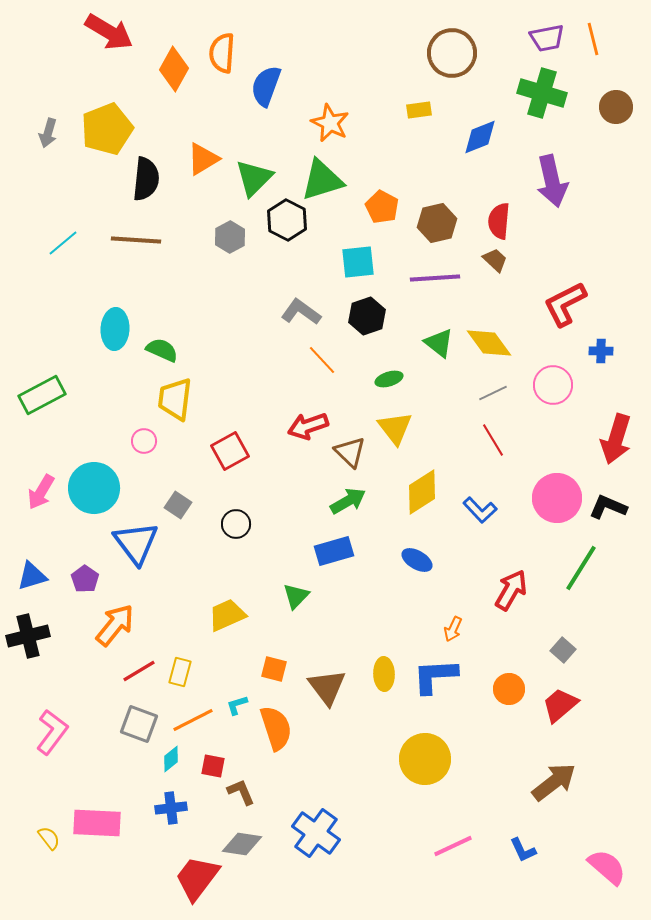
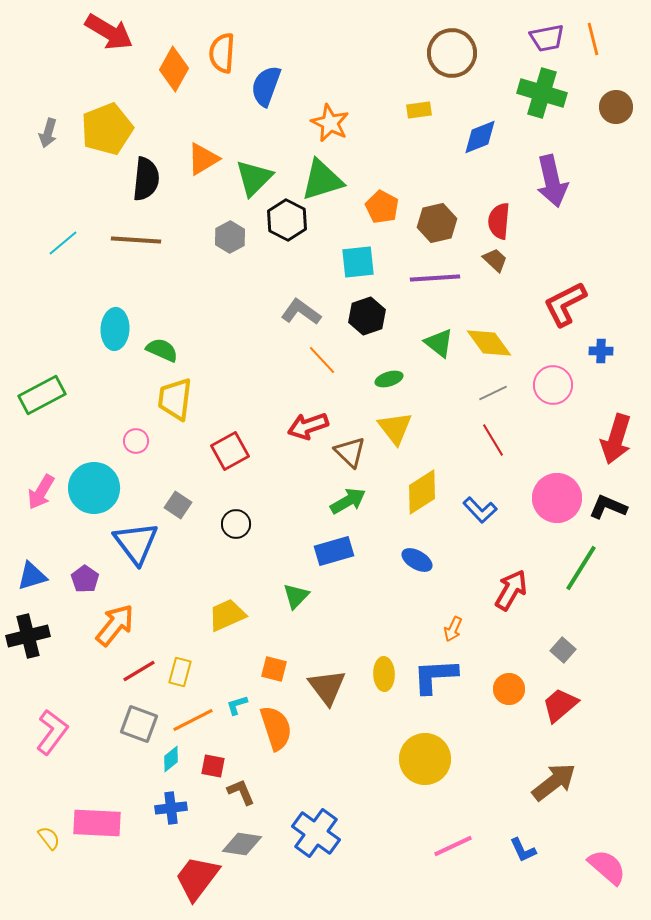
pink circle at (144, 441): moved 8 px left
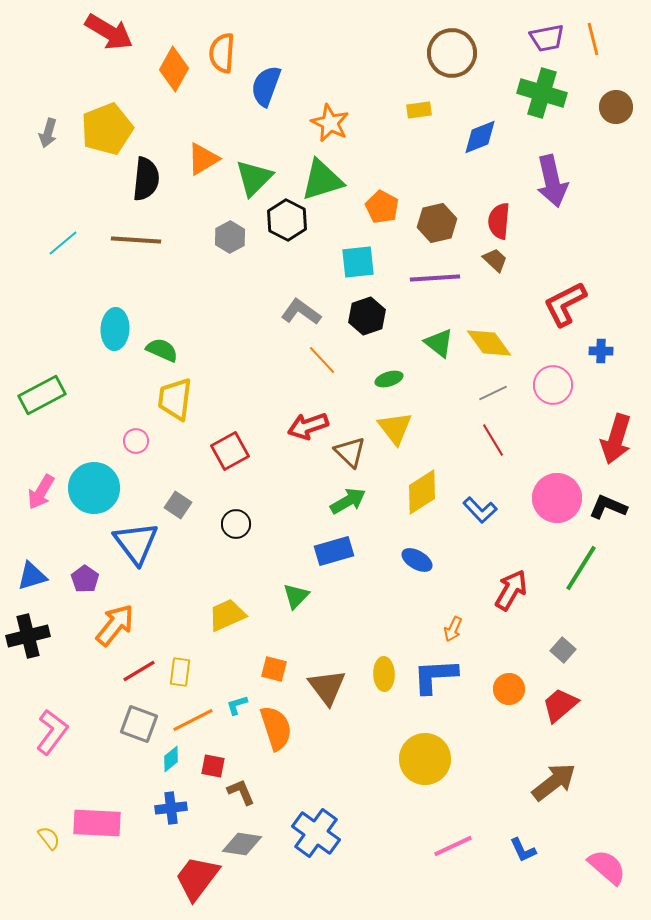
yellow rectangle at (180, 672): rotated 8 degrees counterclockwise
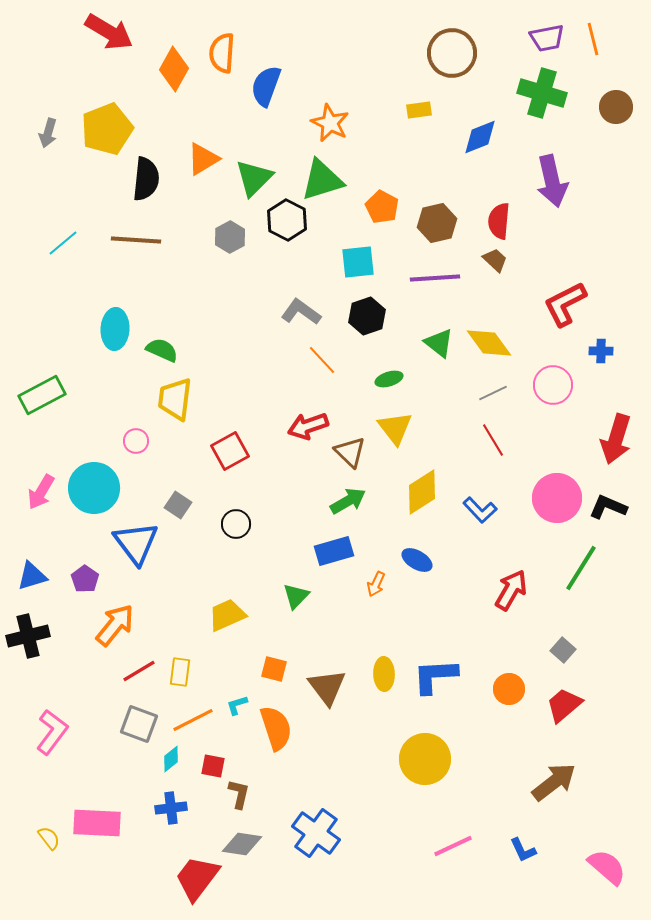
orange arrow at (453, 629): moved 77 px left, 45 px up
red trapezoid at (560, 705): moved 4 px right
brown L-shape at (241, 792): moved 2 px left, 2 px down; rotated 36 degrees clockwise
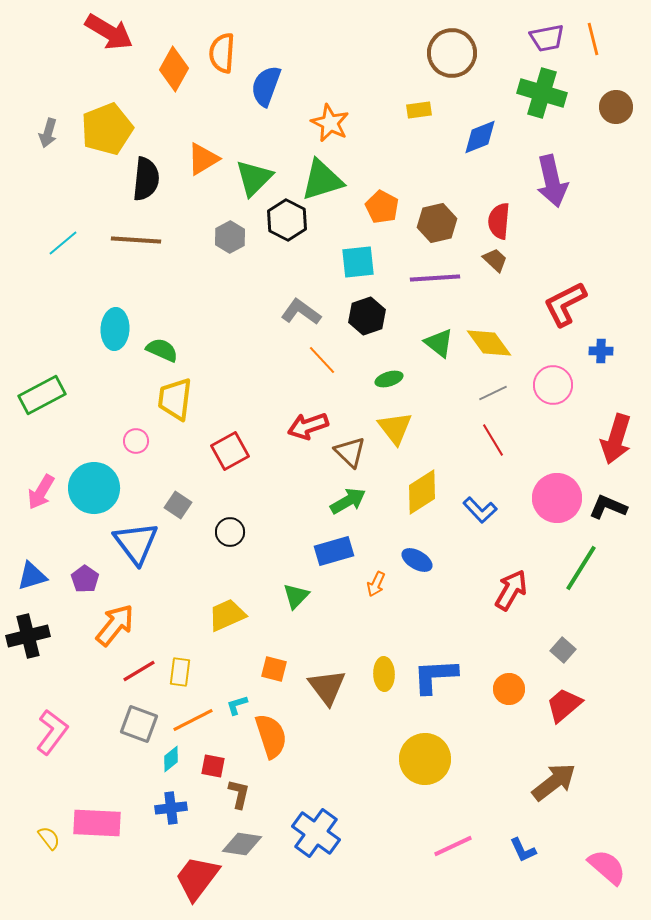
black circle at (236, 524): moved 6 px left, 8 px down
orange semicircle at (276, 728): moved 5 px left, 8 px down
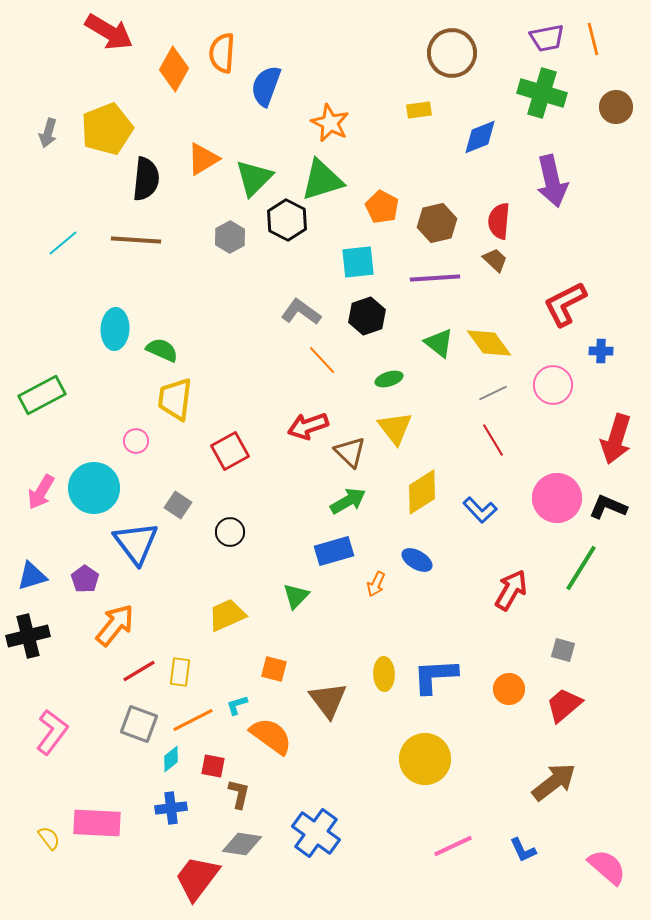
gray square at (563, 650): rotated 25 degrees counterclockwise
brown triangle at (327, 687): moved 1 px right, 13 px down
orange semicircle at (271, 736): rotated 36 degrees counterclockwise
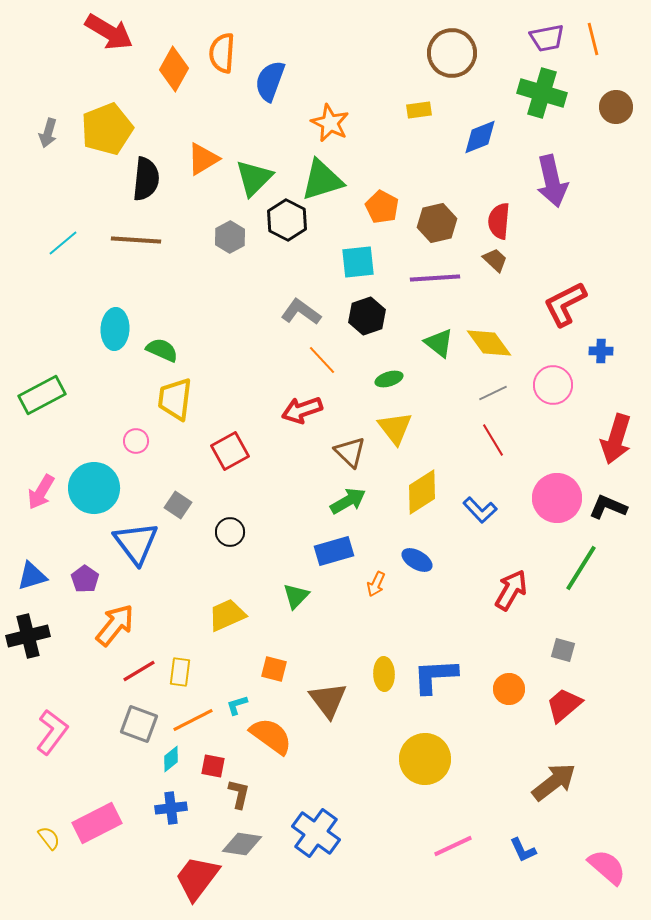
blue semicircle at (266, 86): moved 4 px right, 5 px up
red arrow at (308, 426): moved 6 px left, 16 px up
pink rectangle at (97, 823): rotated 30 degrees counterclockwise
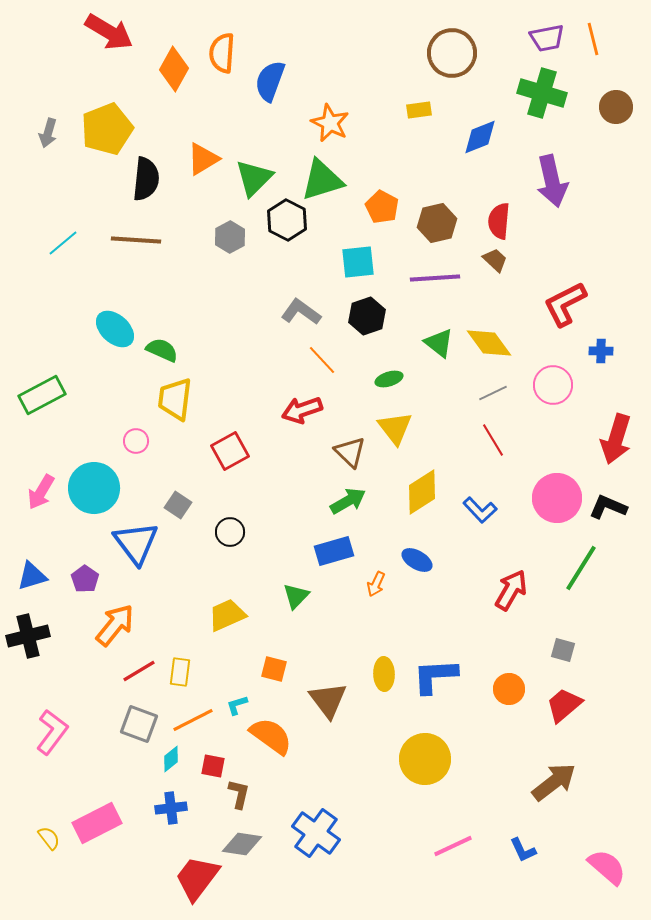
cyan ellipse at (115, 329): rotated 51 degrees counterclockwise
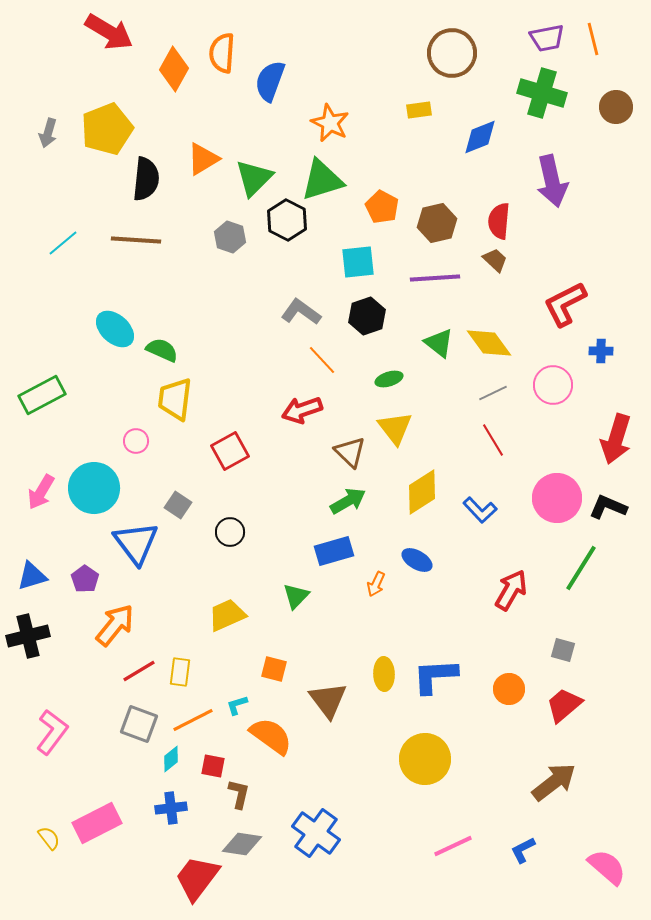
gray hexagon at (230, 237): rotated 12 degrees counterclockwise
blue L-shape at (523, 850): rotated 88 degrees clockwise
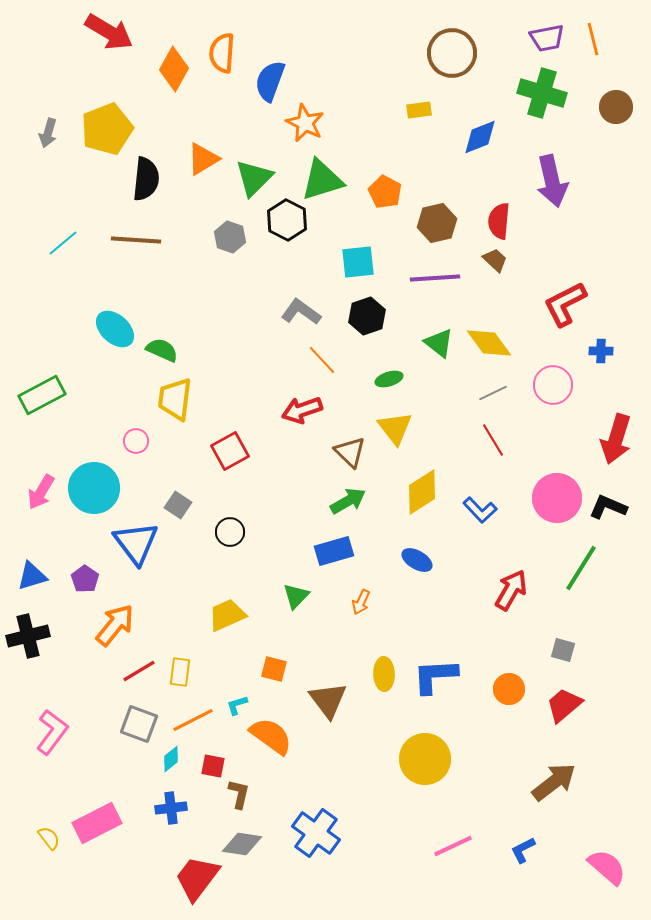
orange star at (330, 123): moved 25 px left
orange pentagon at (382, 207): moved 3 px right, 15 px up
orange arrow at (376, 584): moved 15 px left, 18 px down
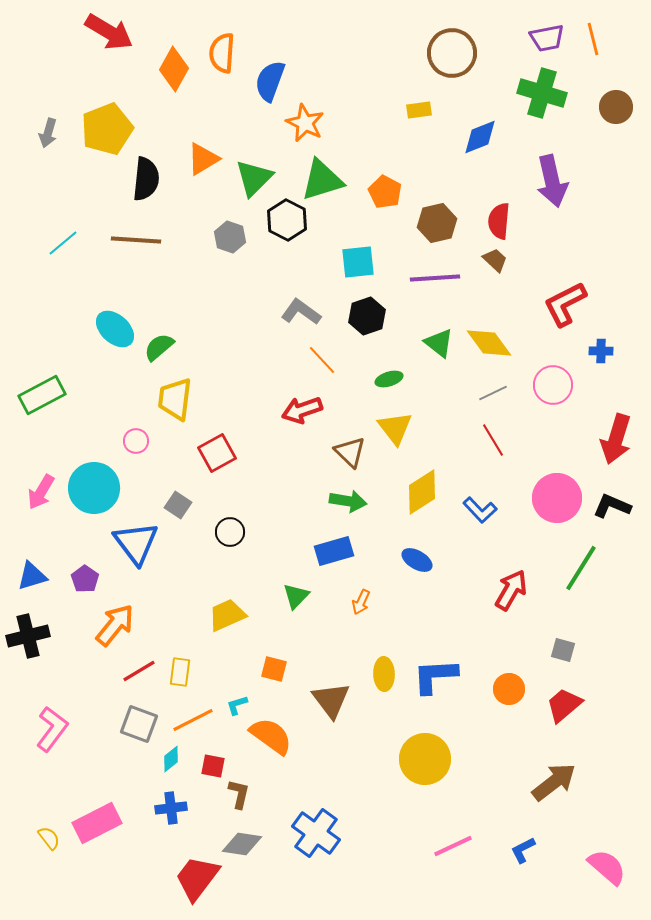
green semicircle at (162, 350): moved 3 px left, 3 px up; rotated 64 degrees counterclockwise
red square at (230, 451): moved 13 px left, 2 px down
green arrow at (348, 501): rotated 39 degrees clockwise
black L-shape at (608, 507): moved 4 px right, 1 px up
brown triangle at (328, 700): moved 3 px right
pink L-shape at (52, 732): moved 3 px up
